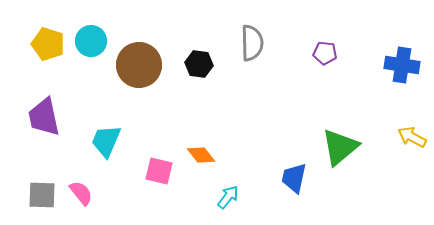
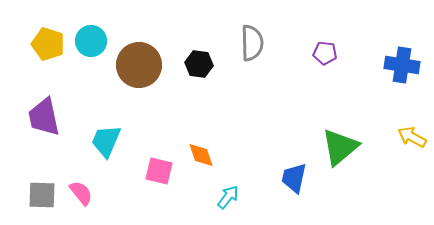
orange diamond: rotated 20 degrees clockwise
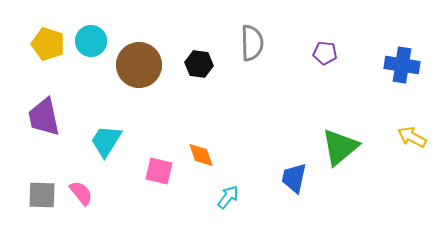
cyan trapezoid: rotated 9 degrees clockwise
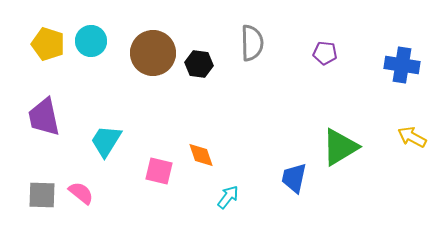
brown circle: moved 14 px right, 12 px up
green triangle: rotated 9 degrees clockwise
pink semicircle: rotated 12 degrees counterclockwise
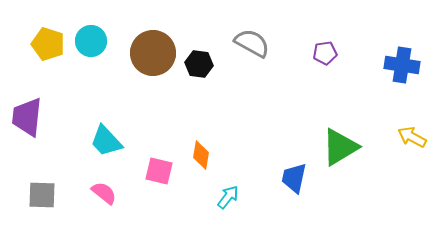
gray semicircle: rotated 60 degrees counterclockwise
purple pentagon: rotated 15 degrees counterclockwise
purple trapezoid: moved 17 px left; rotated 18 degrees clockwise
cyan trapezoid: rotated 75 degrees counterclockwise
orange diamond: rotated 28 degrees clockwise
pink semicircle: moved 23 px right
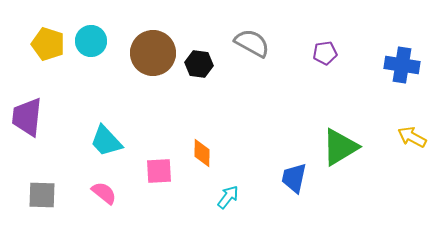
orange diamond: moved 1 px right, 2 px up; rotated 8 degrees counterclockwise
pink square: rotated 16 degrees counterclockwise
